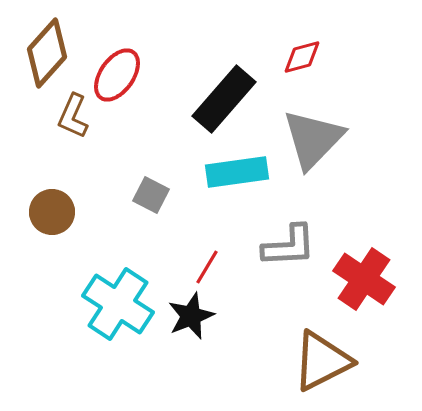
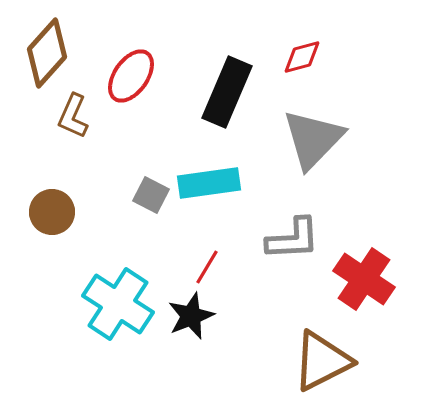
red ellipse: moved 14 px right, 1 px down
black rectangle: moved 3 px right, 7 px up; rotated 18 degrees counterclockwise
cyan rectangle: moved 28 px left, 11 px down
gray L-shape: moved 4 px right, 7 px up
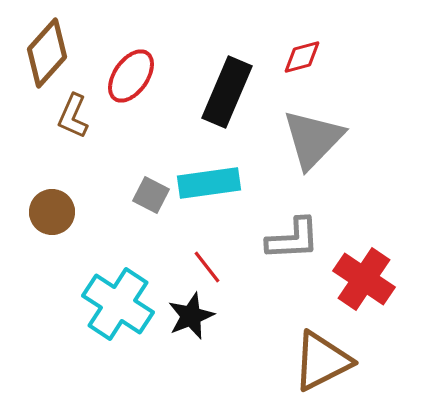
red line: rotated 69 degrees counterclockwise
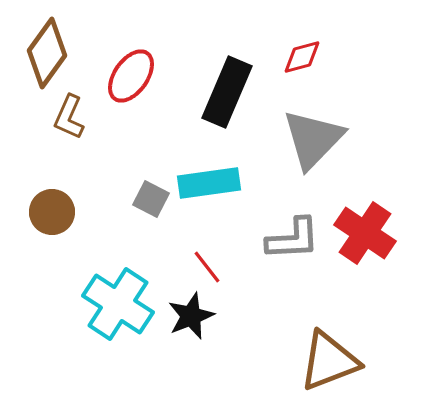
brown diamond: rotated 6 degrees counterclockwise
brown L-shape: moved 4 px left, 1 px down
gray square: moved 4 px down
red cross: moved 1 px right, 46 px up
brown triangle: moved 7 px right; rotated 6 degrees clockwise
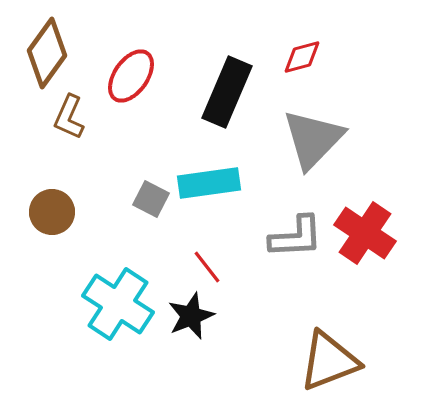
gray L-shape: moved 3 px right, 2 px up
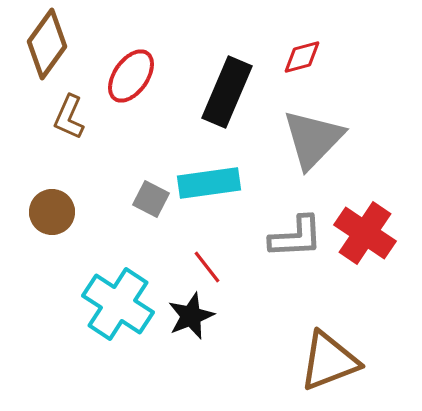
brown diamond: moved 9 px up
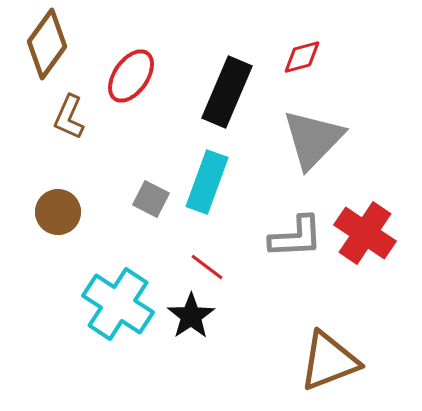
cyan rectangle: moved 2 px left, 1 px up; rotated 62 degrees counterclockwise
brown circle: moved 6 px right
red line: rotated 15 degrees counterclockwise
black star: rotated 12 degrees counterclockwise
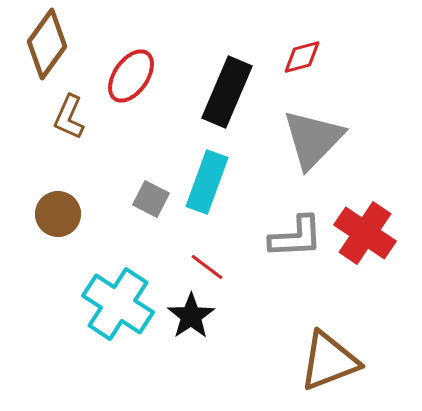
brown circle: moved 2 px down
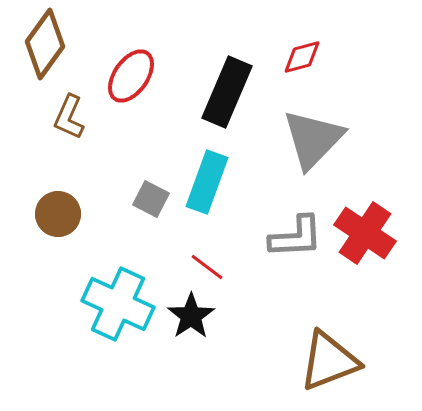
brown diamond: moved 2 px left
cyan cross: rotated 8 degrees counterclockwise
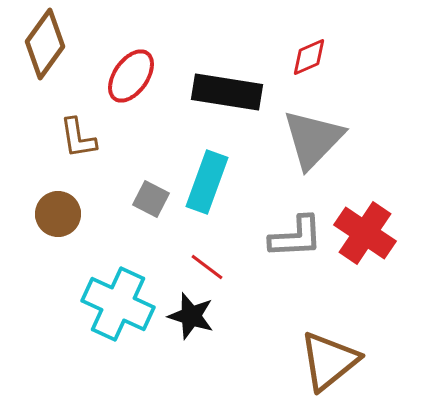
red diamond: moved 7 px right; rotated 9 degrees counterclockwise
black rectangle: rotated 76 degrees clockwise
brown L-shape: moved 9 px right, 21 px down; rotated 33 degrees counterclockwise
black star: rotated 21 degrees counterclockwise
brown triangle: rotated 18 degrees counterclockwise
